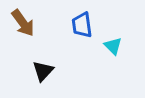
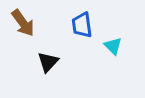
black triangle: moved 5 px right, 9 px up
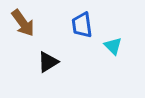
black triangle: rotated 15 degrees clockwise
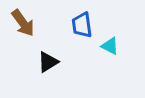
cyan triangle: moved 3 px left; rotated 18 degrees counterclockwise
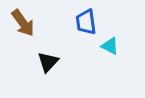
blue trapezoid: moved 4 px right, 3 px up
black triangle: rotated 15 degrees counterclockwise
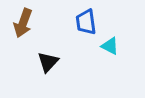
brown arrow: rotated 56 degrees clockwise
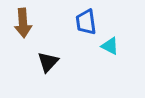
brown arrow: rotated 24 degrees counterclockwise
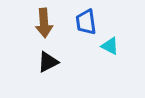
brown arrow: moved 21 px right
black triangle: rotated 20 degrees clockwise
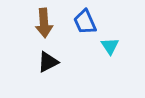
blue trapezoid: moved 1 px left; rotated 16 degrees counterclockwise
cyan triangle: rotated 30 degrees clockwise
